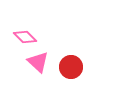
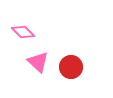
pink diamond: moved 2 px left, 5 px up
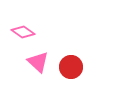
pink diamond: rotated 10 degrees counterclockwise
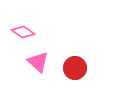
red circle: moved 4 px right, 1 px down
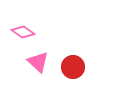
red circle: moved 2 px left, 1 px up
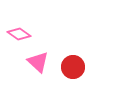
pink diamond: moved 4 px left, 2 px down
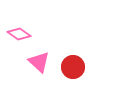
pink triangle: moved 1 px right
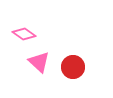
pink diamond: moved 5 px right
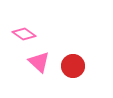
red circle: moved 1 px up
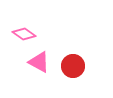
pink triangle: rotated 15 degrees counterclockwise
